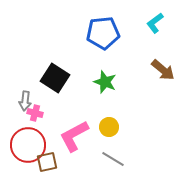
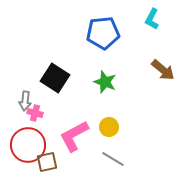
cyan L-shape: moved 3 px left, 4 px up; rotated 25 degrees counterclockwise
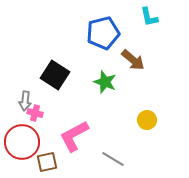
cyan L-shape: moved 3 px left, 2 px up; rotated 40 degrees counterclockwise
blue pentagon: rotated 8 degrees counterclockwise
brown arrow: moved 30 px left, 10 px up
black square: moved 3 px up
yellow circle: moved 38 px right, 7 px up
red circle: moved 6 px left, 3 px up
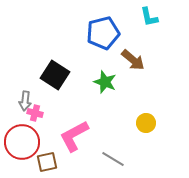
yellow circle: moved 1 px left, 3 px down
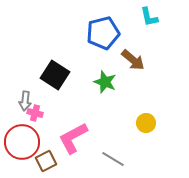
pink L-shape: moved 1 px left, 2 px down
brown square: moved 1 px left, 1 px up; rotated 15 degrees counterclockwise
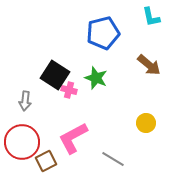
cyan L-shape: moved 2 px right
brown arrow: moved 16 px right, 5 px down
green star: moved 9 px left, 4 px up
pink cross: moved 34 px right, 23 px up
